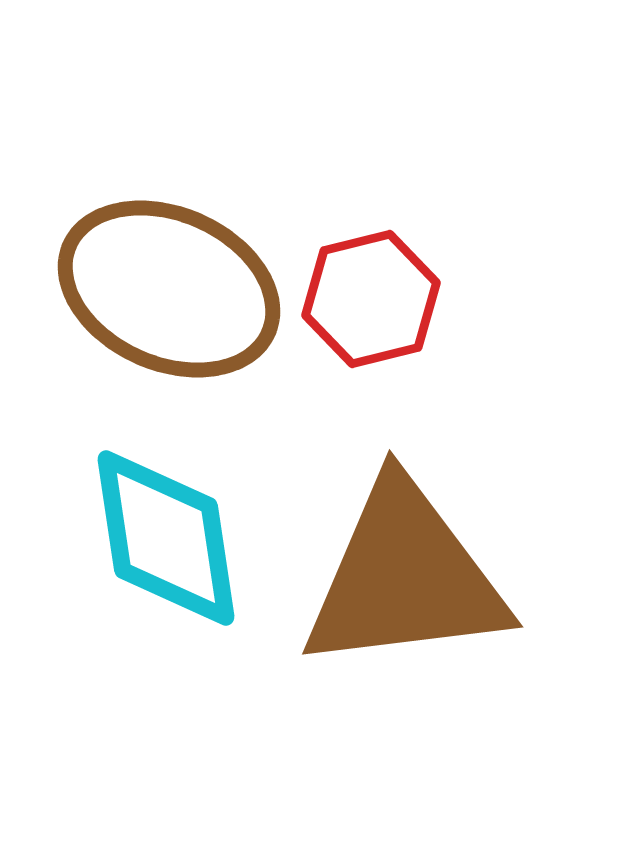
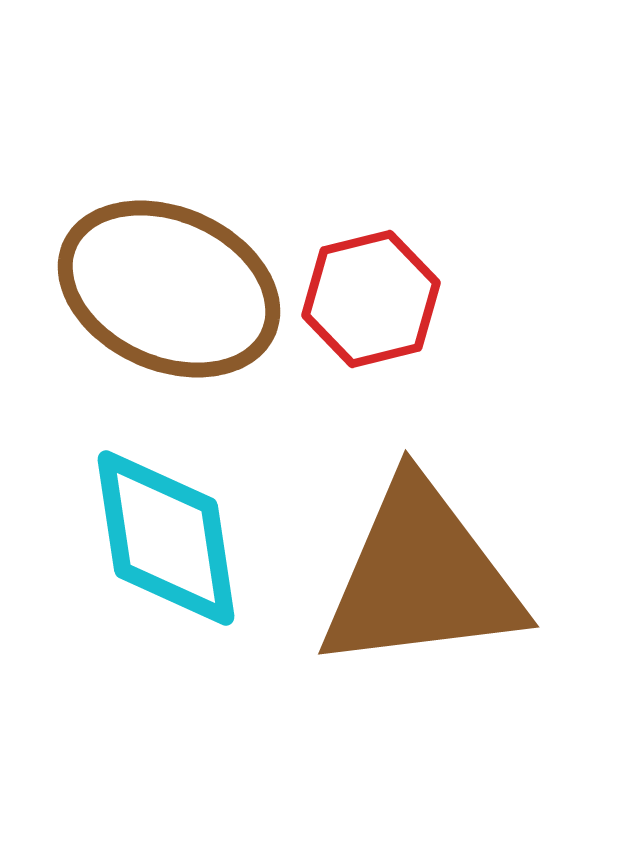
brown triangle: moved 16 px right
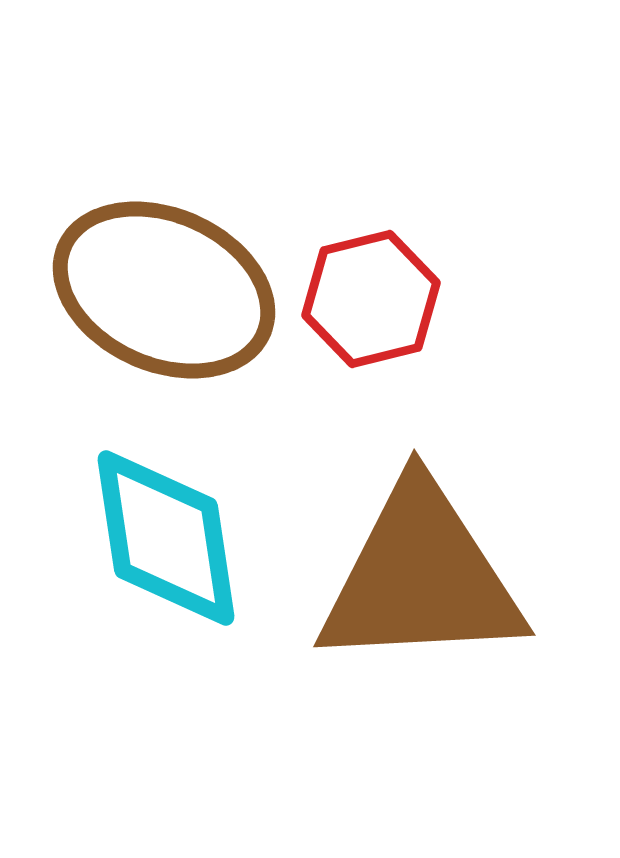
brown ellipse: moved 5 px left, 1 px down
brown triangle: rotated 4 degrees clockwise
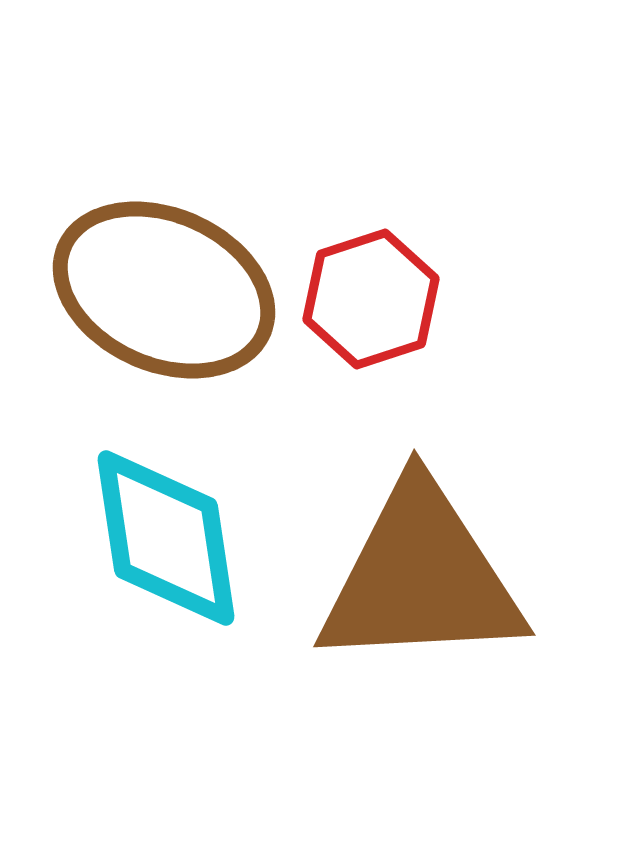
red hexagon: rotated 4 degrees counterclockwise
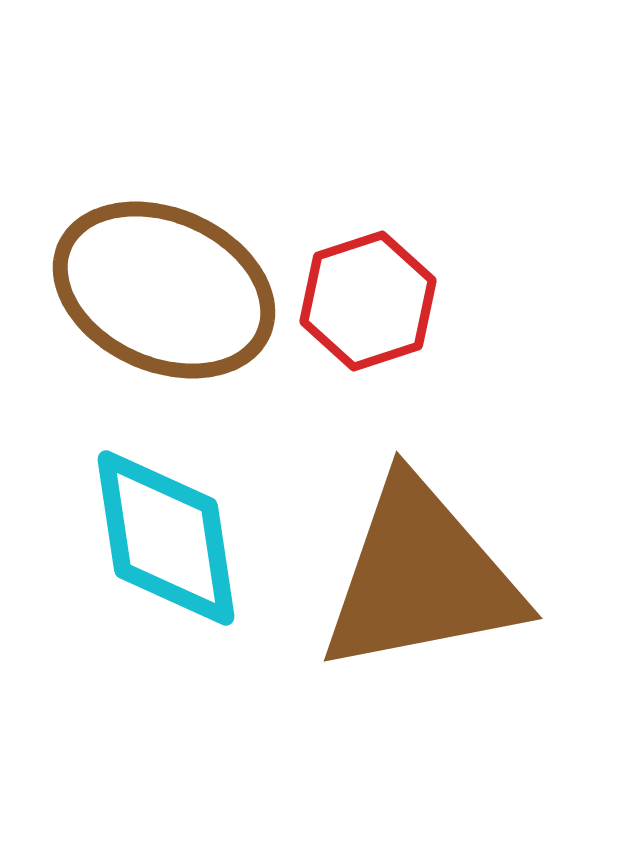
red hexagon: moved 3 px left, 2 px down
brown triangle: rotated 8 degrees counterclockwise
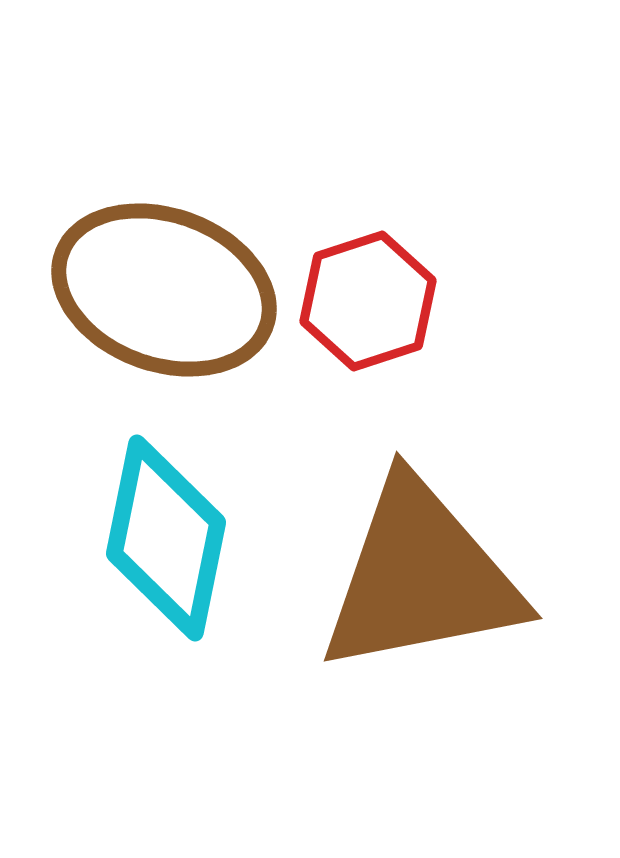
brown ellipse: rotated 4 degrees counterclockwise
cyan diamond: rotated 20 degrees clockwise
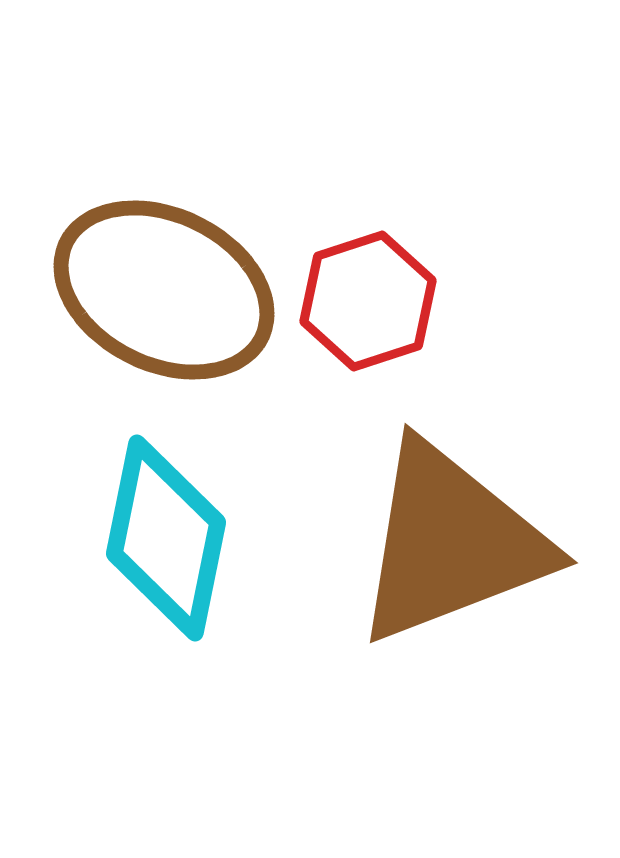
brown ellipse: rotated 6 degrees clockwise
brown triangle: moved 30 px right, 34 px up; rotated 10 degrees counterclockwise
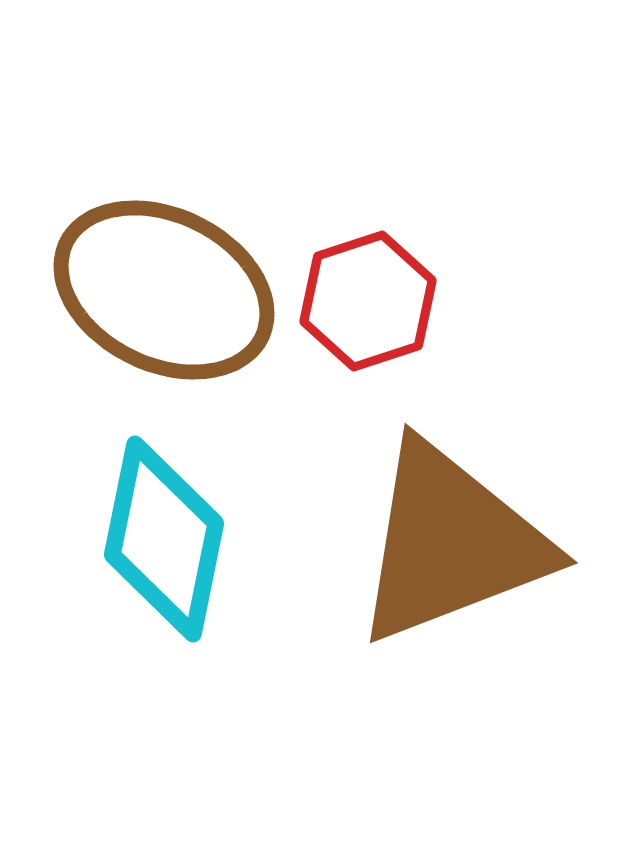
cyan diamond: moved 2 px left, 1 px down
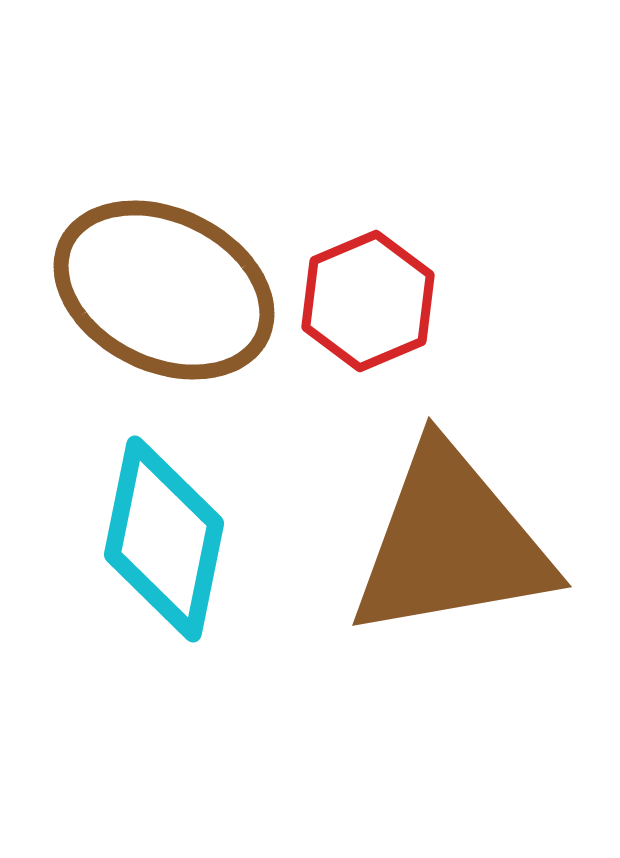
red hexagon: rotated 5 degrees counterclockwise
brown triangle: rotated 11 degrees clockwise
